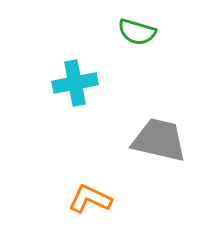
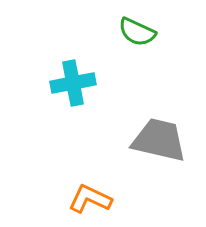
green semicircle: rotated 9 degrees clockwise
cyan cross: moved 2 px left
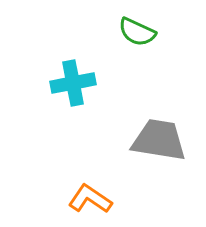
gray trapezoid: rotated 4 degrees counterclockwise
orange L-shape: rotated 9 degrees clockwise
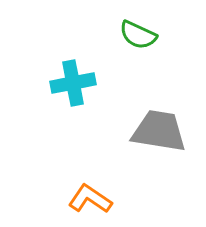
green semicircle: moved 1 px right, 3 px down
gray trapezoid: moved 9 px up
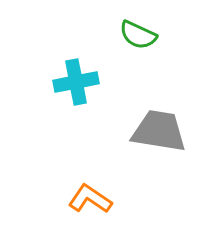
cyan cross: moved 3 px right, 1 px up
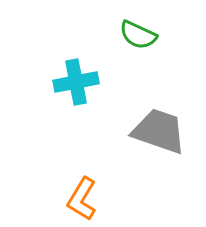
gray trapezoid: rotated 10 degrees clockwise
orange L-shape: moved 8 px left; rotated 93 degrees counterclockwise
